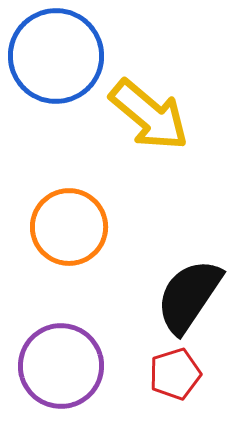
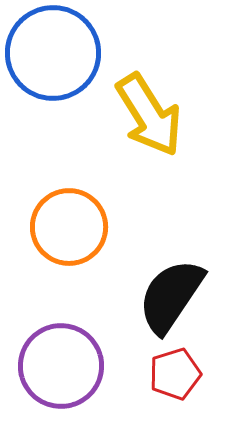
blue circle: moved 3 px left, 3 px up
yellow arrow: rotated 18 degrees clockwise
black semicircle: moved 18 px left
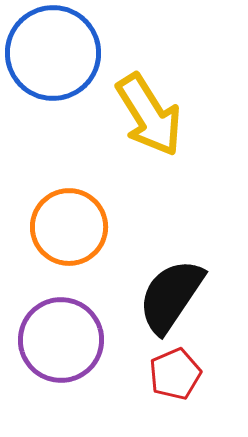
purple circle: moved 26 px up
red pentagon: rotated 6 degrees counterclockwise
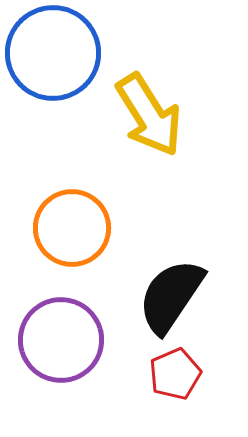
orange circle: moved 3 px right, 1 px down
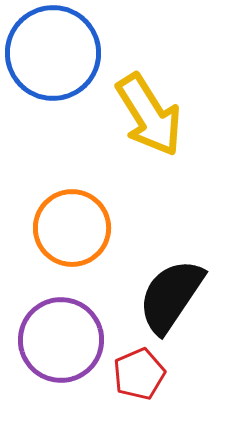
red pentagon: moved 36 px left
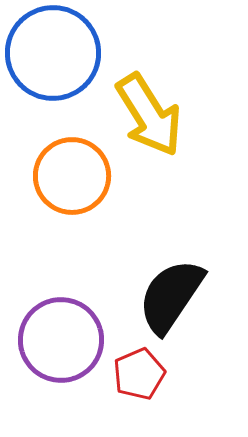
orange circle: moved 52 px up
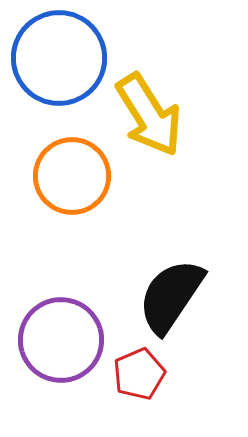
blue circle: moved 6 px right, 5 px down
